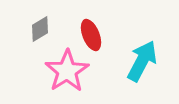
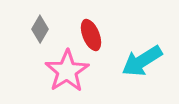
gray diamond: rotated 28 degrees counterclockwise
cyan arrow: rotated 150 degrees counterclockwise
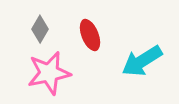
red ellipse: moved 1 px left
pink star: moved 18 px left, 2 px down; rotated 21 degrees clockwise
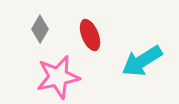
pink star: moved 9 px right, 4 px down
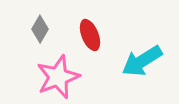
pink star: rotated 9 degrees counterclockwise
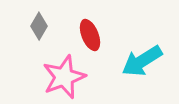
gray diamond: moved 1 px left, 3 px up
pink star: moved 6 px right
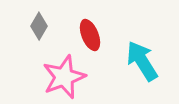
cyan arrow: rotated 90 degrees clockwise
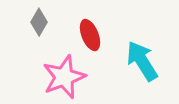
gray diamond: moved 4 px up
